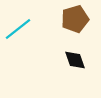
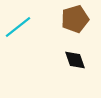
cyan line: moved 2 px up
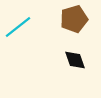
brown pentagon: moved 1 px left
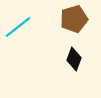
black diamond: moved 1 px left, 1 px up; rotated 40 degrees clockwise
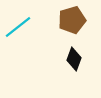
brown pentagon: moved 2 px left, 1 px down
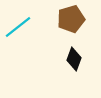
brown pentagon: moved 1 px left, 1 px up
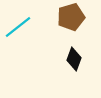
brown pentagon: moved 2 px up
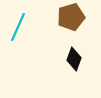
cyan line: rotated 28 degrees counterclockwise
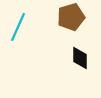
black diamond: moved 6 px right, 1 px up; rotated 20 degrees counterclockwise
